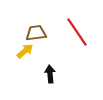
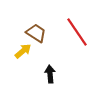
brown trapezoid: rotated 40 degrees clockwise
yellow arrow: moved 2 px left
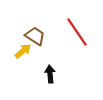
brown trapezoid: moved 1 px left, 3 px down
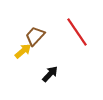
brown trapezoid: rotated 80 degrees counterclockwise
black arrow: rotated 48 degrees clockwise
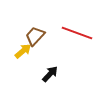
red line: moved 1 px down; rotated 36 degrees counterclockwise
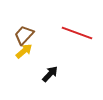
brown trapezoid: moved 11 px left, 1 px up
yellow arrow: moved 1 px right
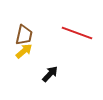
brown trapezoid: rotated 150 degrees clockwise
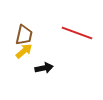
black arrow: moved 6 px left, 6 px up; rotated 36 degrees clockwise
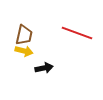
yellow arrow: rotated 54 degrees clockwise
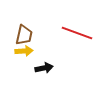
yellow arrow: rotated 18 degrees counterclockwise
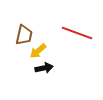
yellow arrow: moved 14 px right; rotated 144 degrees clockwise
